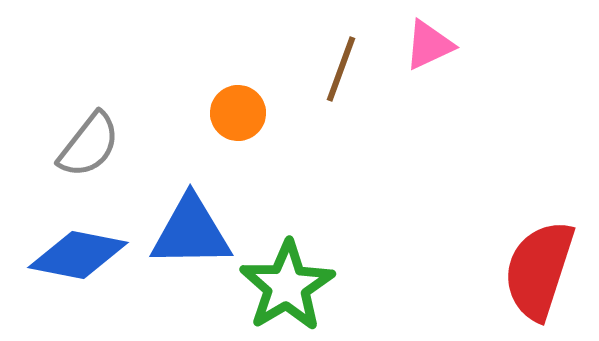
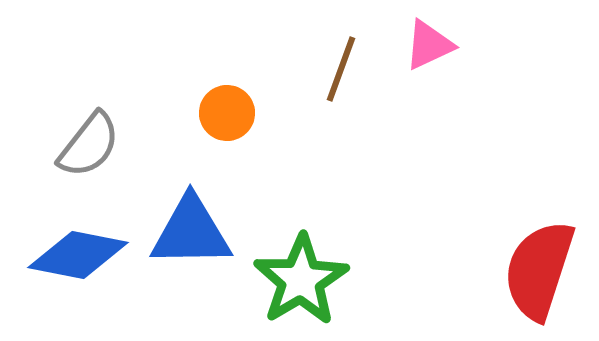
orange circle: moved 11 px left
green star: moved 14 px right, 6 px up
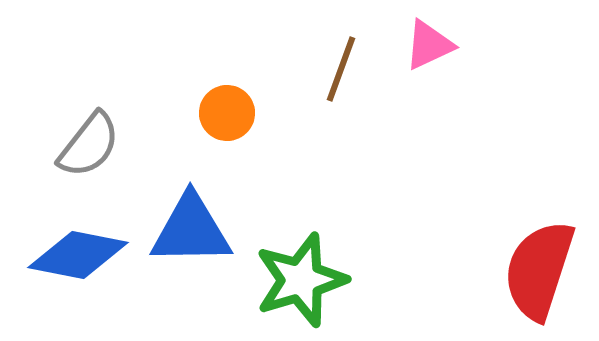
blue triangle: moved 2 px up
green star: rotated 14 degrees clockwise
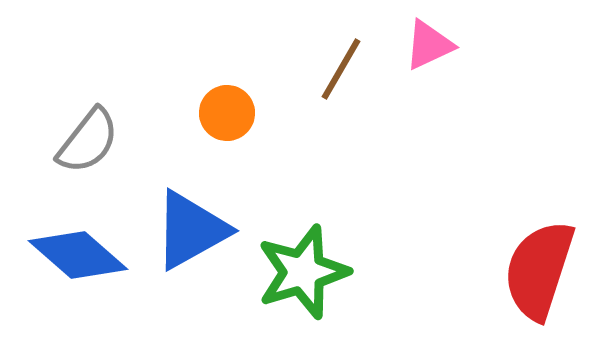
brown line: rotated 10 degrees clockwise
gray semicircle: moved 1 px left, 4 px up
blue triangle: rotated 28 degrees counterclockwise
blue diamond: rotated 30 degrees clockwise
green star: moved 2 px right, 8 px up
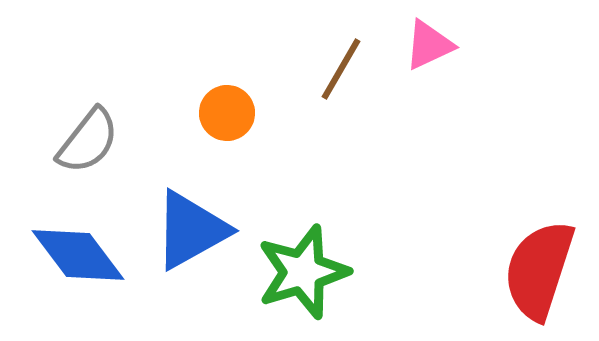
blue diamond: rotated 12 degrees clockwise
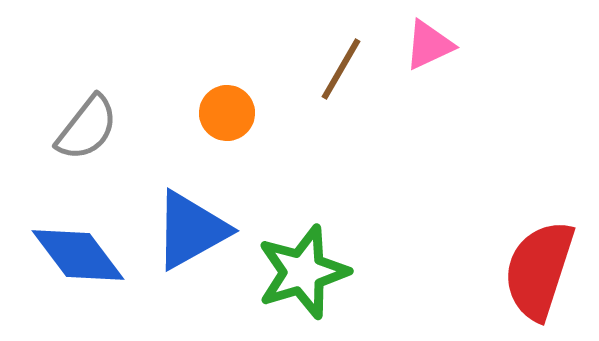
gray semicircle: moved 1 px left, 13 px up
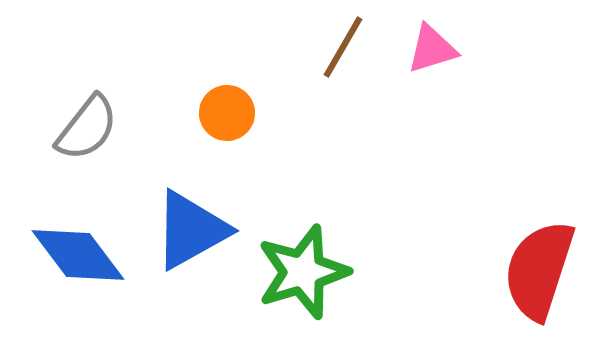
pink triangle: moved 3 px right, 4 px down; rotated 8 degrees clockwise
brown line: moved 2 px right, 22 px up
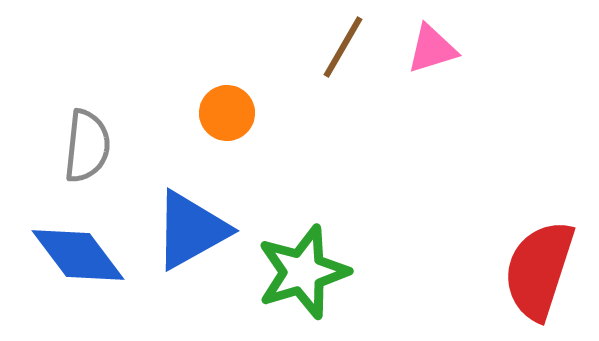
gray semicircle: moved 18 px down; rotated 32 degrees counterclockwise
